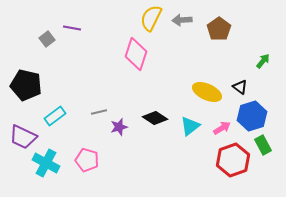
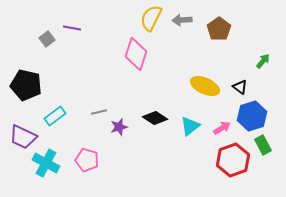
yellow ellipse: moved 2 px left, 6 px up
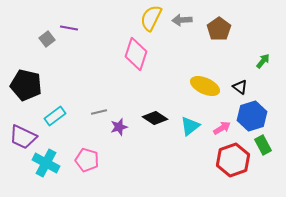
purple line: moved 3 px left
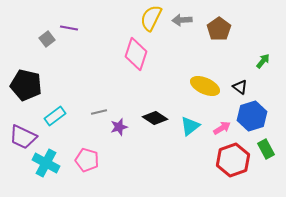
green rectangle: moved 3 px right, 4 px down
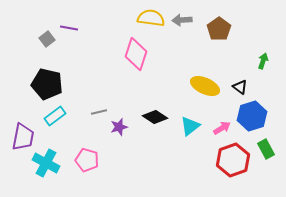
yellow semicircle: rotated 72 degrees clockwise
green arrow: rotated 21 degrees counterclockwise
black pentagon: moved 21 px right, 1 px up
black diamond: moved 1 px up
purple trapezoid: rotated 104 degrees counterclockwise
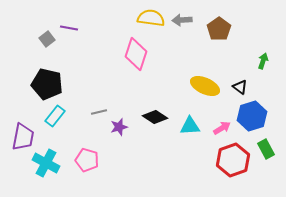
cyan rectangle: rotated 15 degrees counterclockwise
cyan triangle: rotated 35 degrees clockwise
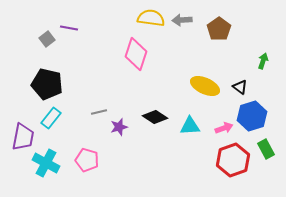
cyan rectangle: moved 4 px left, 2 px down
pink arrow: moved 2 px right; rotated 12 degrees clockwise
